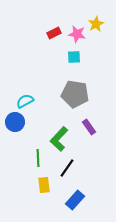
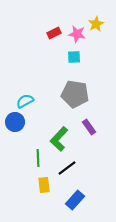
black line: rotated 18 degrees clockwise
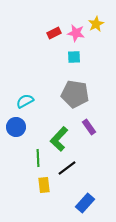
pink star: moved 1 px left, 1 px up
blue circle: moved 1 px right, 5 px down
blue rectangle: moved 10 px right, 3 px down
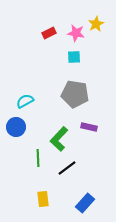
red rectangle: moved 5 px left
purple rectangle: rotated 42 degrees counterclockwise
yellow rectangle: moved 1 px left, 14 px down
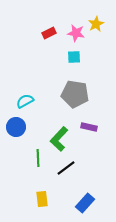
black line: moved 1 px left
yellow rectangle: moved 1 px left
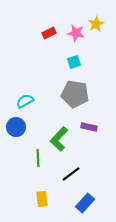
cyan square: moved 5 px down; rotated 16 degrees counterclockwise
black line: moved 5 px right, 6 px down
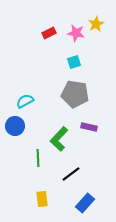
blue circle: moved 1 px left, 1 px up
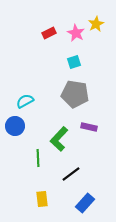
pink star: rotated 18 degrees clockwise
